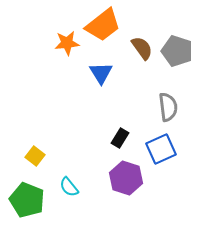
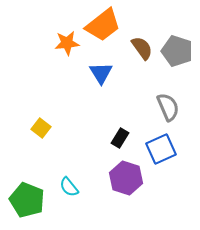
gray semicircle: rotated 16 degrees counterclockwise
yellow square: moved 6 px right, 28 px up
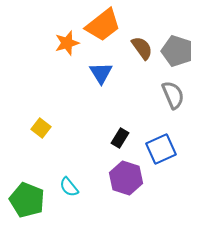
orange star: rotated 10 degrees counterclockwise
gray semicircle: moved 5 px right, 12 px up
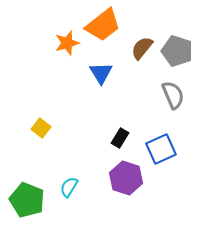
brown semicircle: rotated 105 degrees counterclockwise
cyan semicircle: rotated 70 degrees clockwise
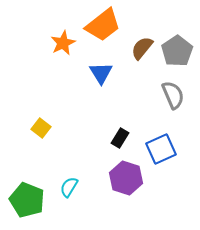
orange star: moved 4 px left; rotated 10 degrees counterclockwise
gray pentagon: rotated 20 degrees clockwise
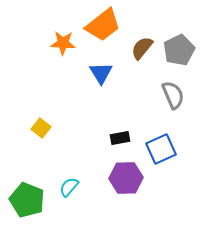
orange star: rotated 30 degrees clockwise
gray pentagon: moved 2 px right, 1 px up; rotated 8 degrees clockwise
black rectangle: rotated 48 degrees clockwise
purple hexagon: rotated 20 degrees counterclockwise
cyan semicircle: rotated 10 degrees clockwise
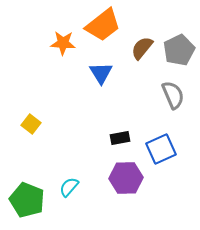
yellow square: moved 10 px left, 4 px up
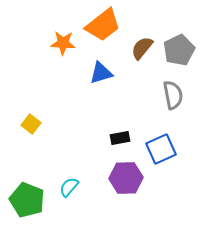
blue triangle: rotated 45 degrees clockwise
gray semicircle: rotated 12 degrees clockwise
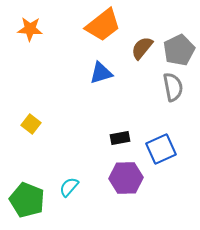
orange star: moved 33 px left, 14 px up
gray semicircle: moved 8 px up
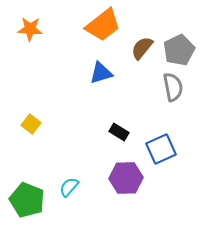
black rectangle: moved 1 px left, 6 px up; rotated 42 degrees clockwise
